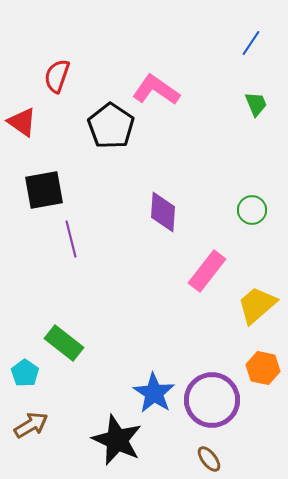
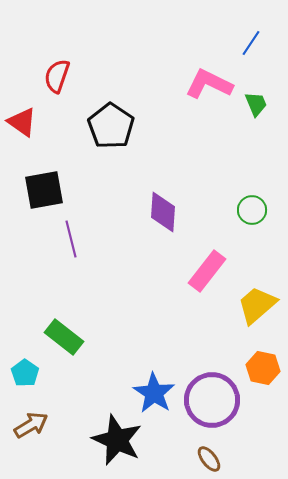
pink L-shape: moved 53 px right, 6 px up; rotated 9 degrees counterclockwise
green rectangle: moved 6 px up
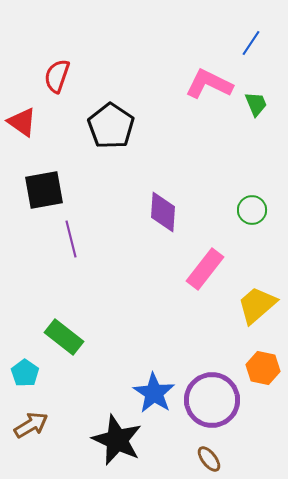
pink rectangle: moved 2 px left, 2 px up
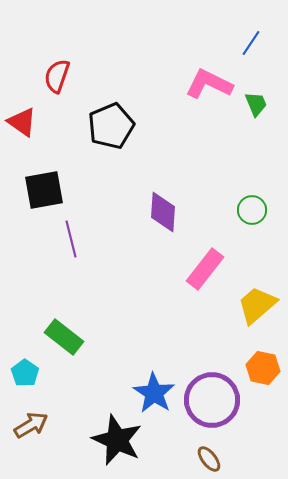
black pentagon: rotated 15 degrees clockwise
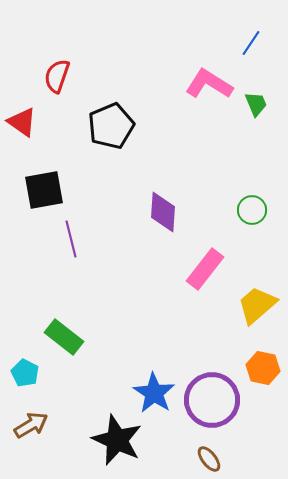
pink L-shape: rotated 6 degrees clockwise
cyan pentagon: rotated 8 degrees counterclockwise
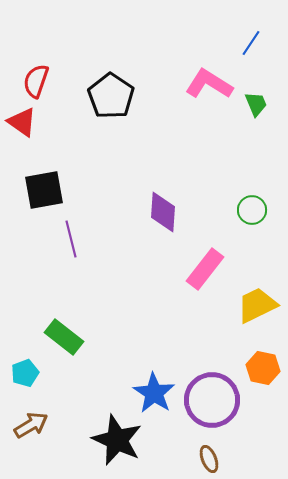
red semicircle: moved 21 px left, 5 px down
black pentagon: moved 30 px up; rotated 15 degrees counterclockwise
yellow trapezoid: rotated 15 degrees clockwise
cyan pentagon: rotated 24 degrees clockwise
brown ellipse: rotated 16 degrees clockwise
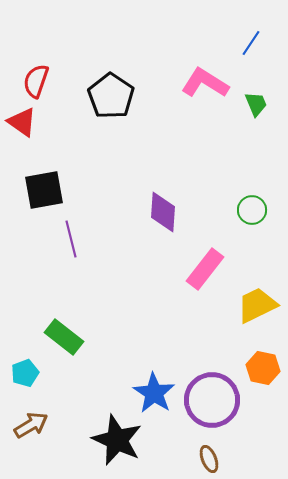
pink L-shape: moved 4 px left, 1 px up
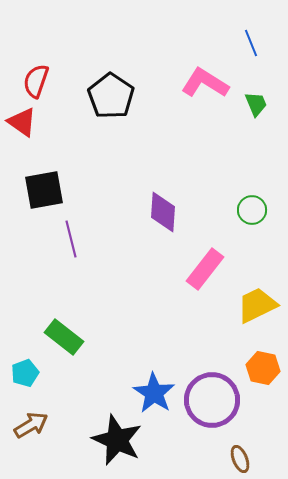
blue line: rotated 56 degrees counterclockwise
brown ellipse: moved 31 px right
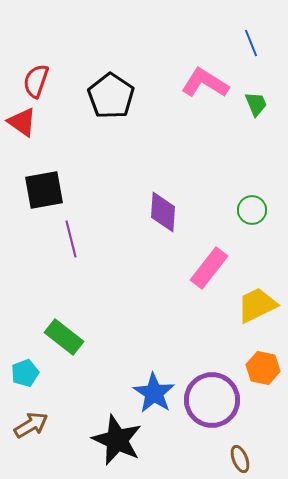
pink rectangle: moved 4 px right, 1 px up
